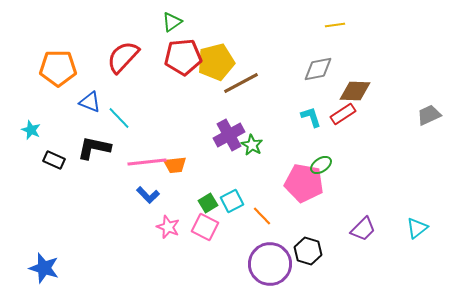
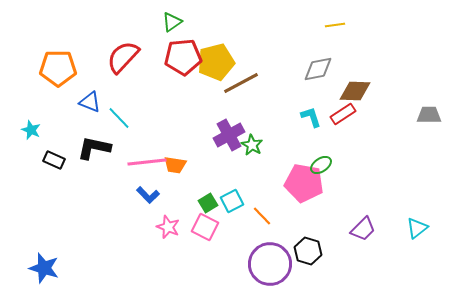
gray trapezoid: rotated 25 degrees clockwise
orange trapezoid: rotated 15 degrees clockwise
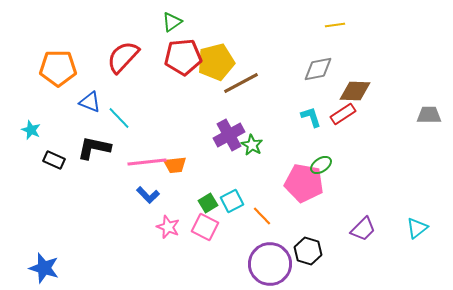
orange trapezoid: rotated 15 degrees counterclockwise
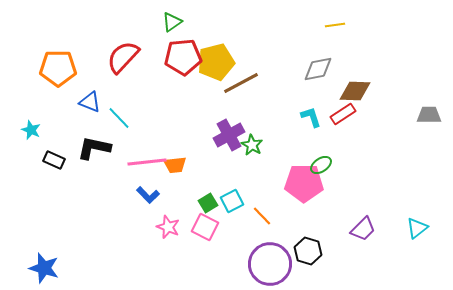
pink pentagon: rotated 9 degrees counterclockwise
